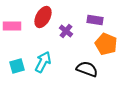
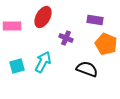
purple cross: moved 7 px down; rotated 16 degrees counterclockwise
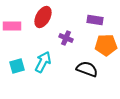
orange pentagon: moved 1 px down; rotated 25 degrees counterclockwise
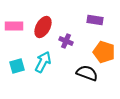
red ellipse: moved 10 px down
pink rectangle: moved 2 px right
purple cross: moved 3 px down
orange pentagon: moved 2 px left, 7 px down; rotated 20 degrees clockwise
black semicircle: moved 4 px down
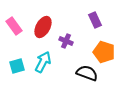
purple rectangle: rotated 56 degrees clockwise
pink rectangle: rotated 54 degrees clockwise
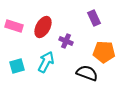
purple rectangle: moved 1 px left, 2 px up
pink rectangle: rotated 36 degrees counterclockwise
orange pentagon: rotated 15 degrees counterclockwise
cyan arrow: moved 3 px right
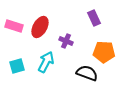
red ellipse: moved 3 px left
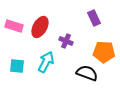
cyan square: rotated 21 degrees clockwise
